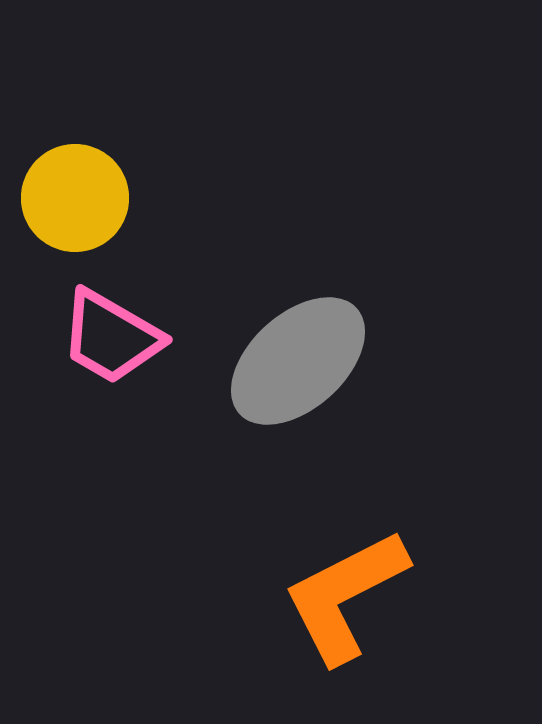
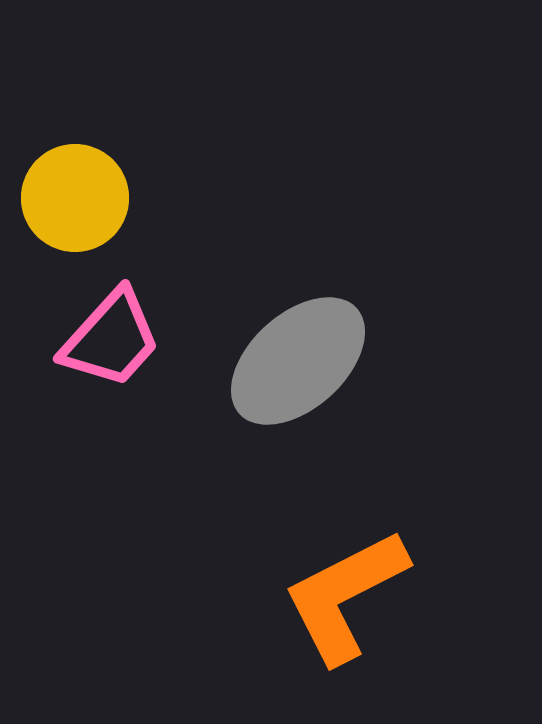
pink trapezoid: moved 2 px down; rotated 78 degrees counterclockwise
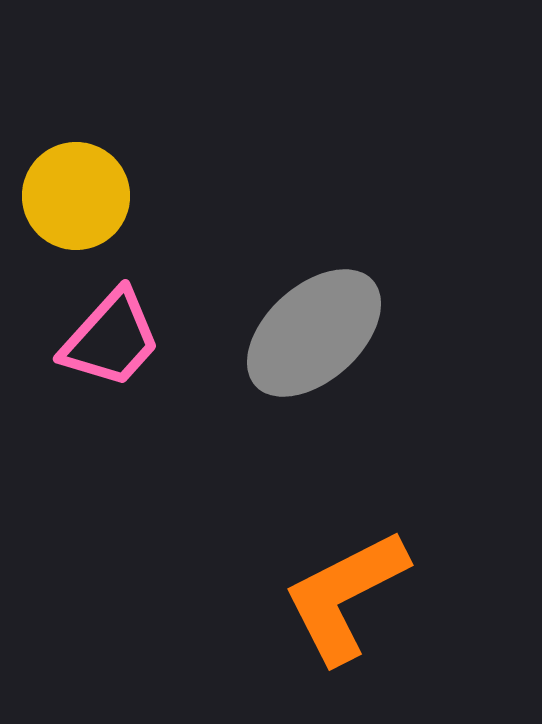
yellow circle: moved 1 px right, 2 px up
gray ellipse: moved 16 px right, 28 px up
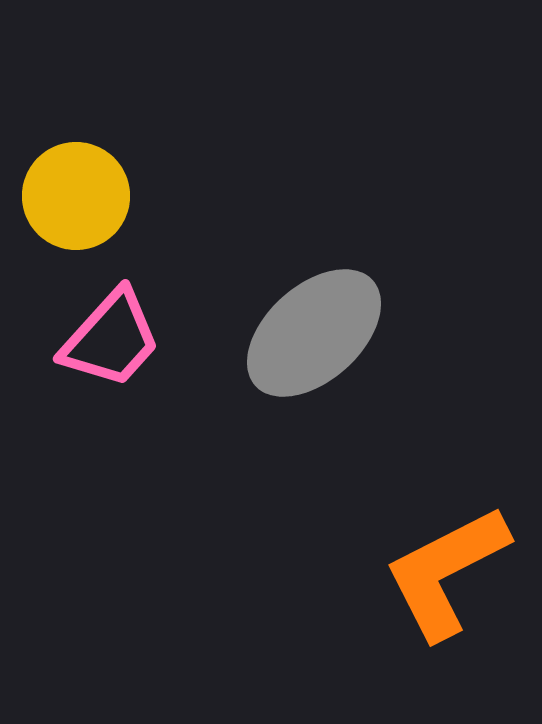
orange L-shape: moved 101 px right, 24 px up
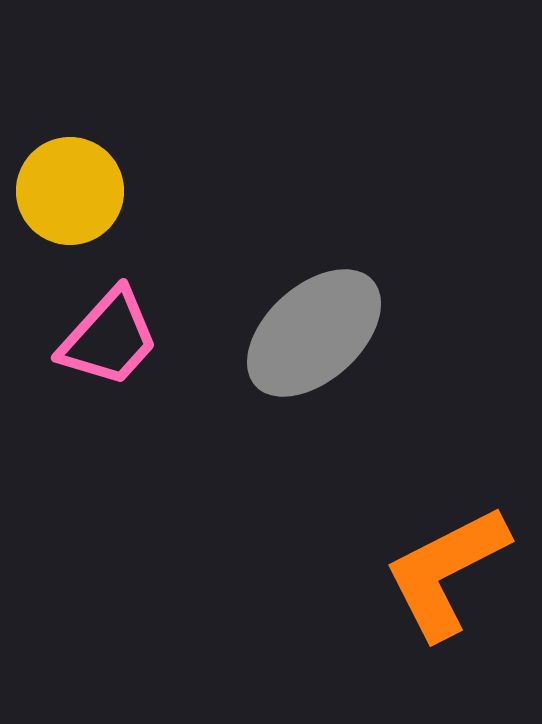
yellow circle: moved 6 px left, 5 px up
pink trapezoid: moved 2 px left, 1 px up
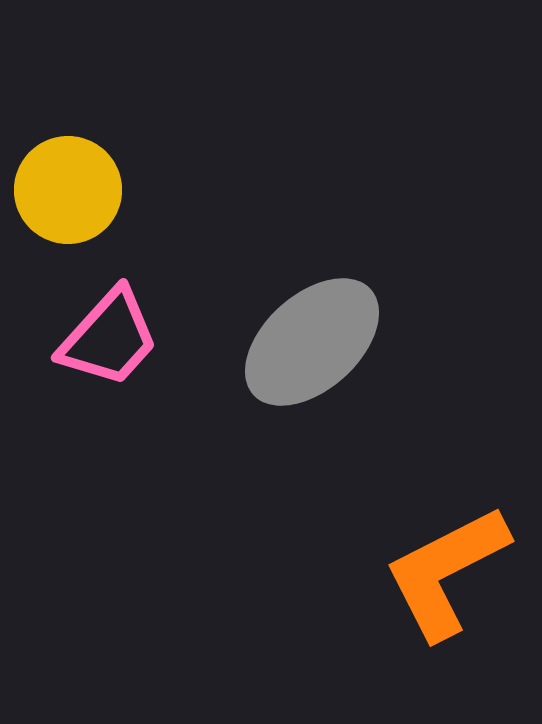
yellow circle: moved 2 px left, 1 px up
gray ellipse: moved 2 px left, 9 px down
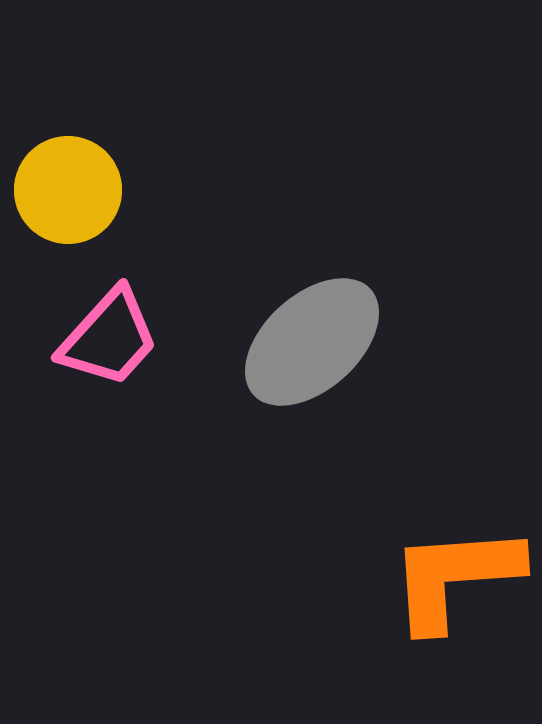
orange L-shape: moved 9 px right, 5 px down; rotated 23 degrees clockwise
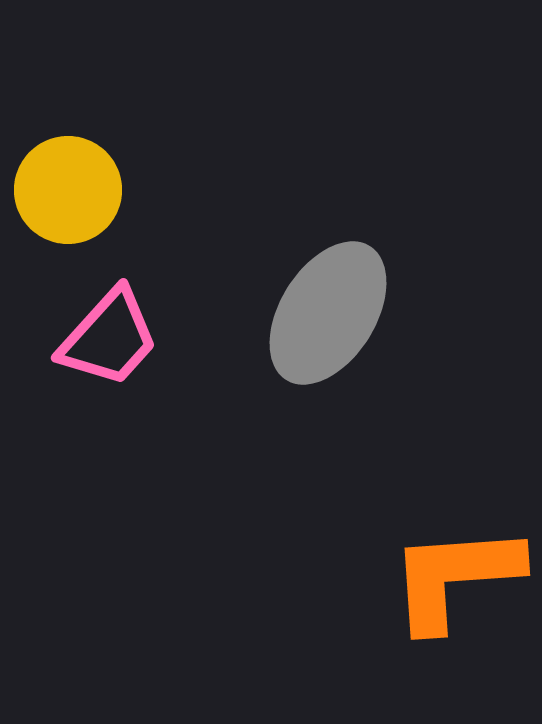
gray ellipse: moved 16 px right, 29 px up; rotated 16 degrees counterclockwise
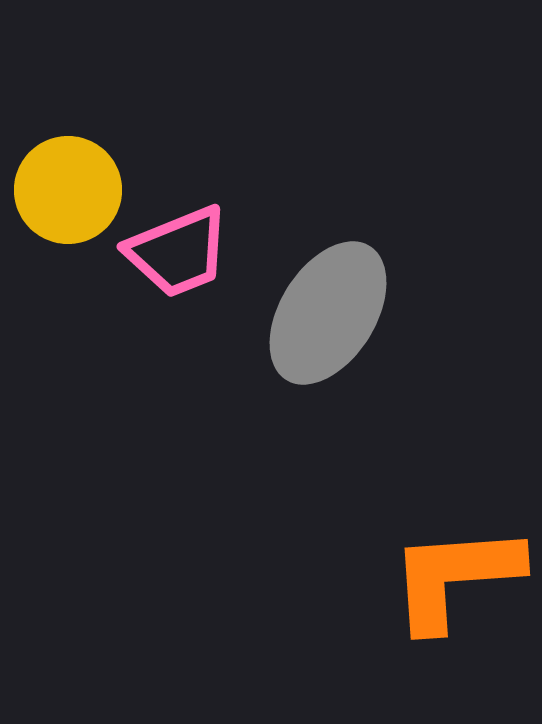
pink trapezoid: moved 69 px right, 86 px up; rotated 26 degrees clockwise
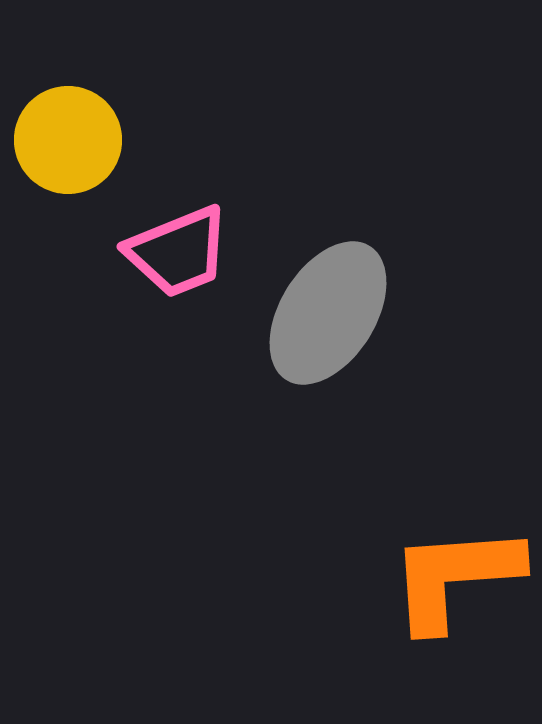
yellow circle: moved 50 px up
